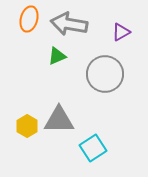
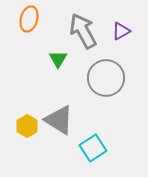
gray arrow: moved 14 px right, 7 px down; rotated 51 degrees clockwise
purple triangle: moved 1 px up
green triangle: moved 1 px right, 3 px down; rotated 36 degrees counterclockwise
gray circle: moved 1 px right, 4 px down
gray triangle: rotated 32 degrees clockwise
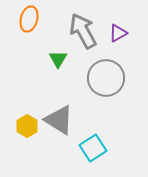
purple triangle: moved 3 px left, 2 px down
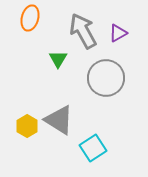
orange ellipse: moved 1 px right, 1 px up
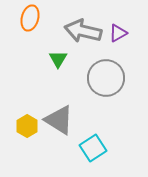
gray arrow: rotated 48 degrees counterclockwise
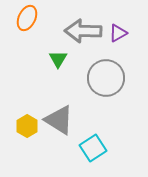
orange ellipse: moved 3 px left; rotated 10 degrees clockwise
gray arrow: rotated 12 degrees counterclockwise
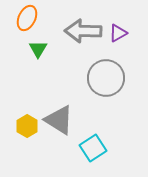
green triangle: moved 20 px left, 10 px up
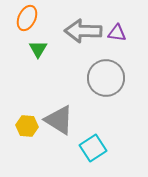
purple triangle: moved 1 px left; rotated 36 degrees clockwise
yellow hexagon: rotated 25 degrees counterclockwise
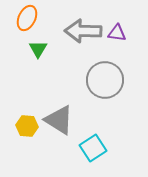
gray circle: moved 1 px left, 2 px down
